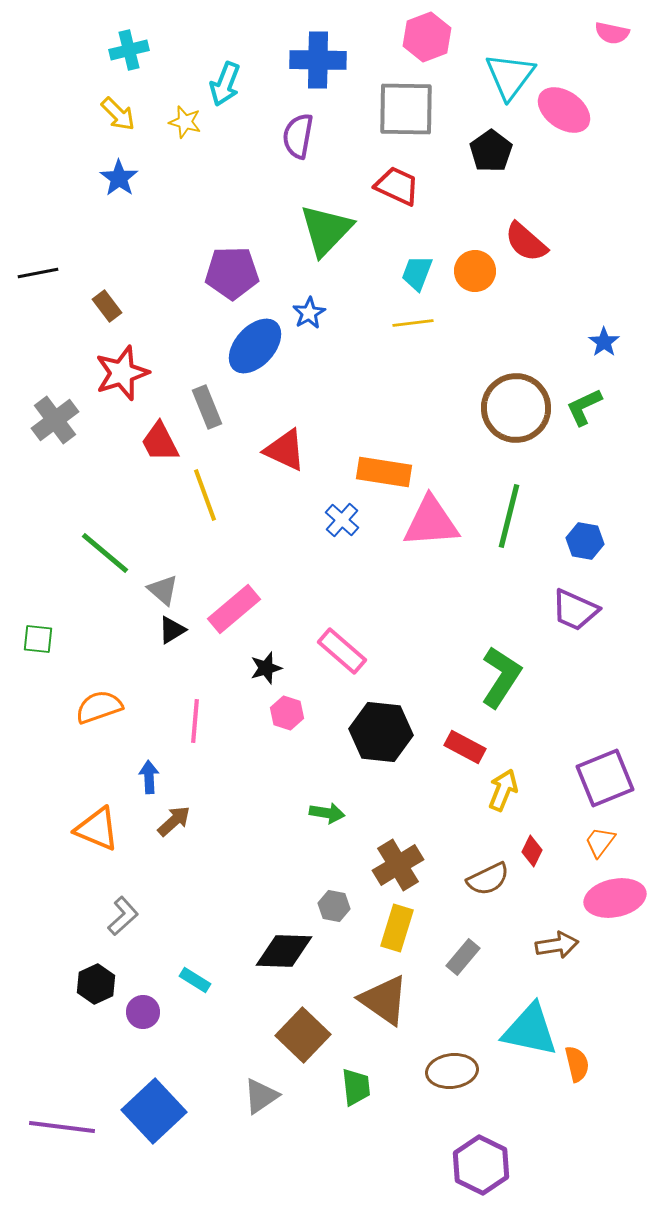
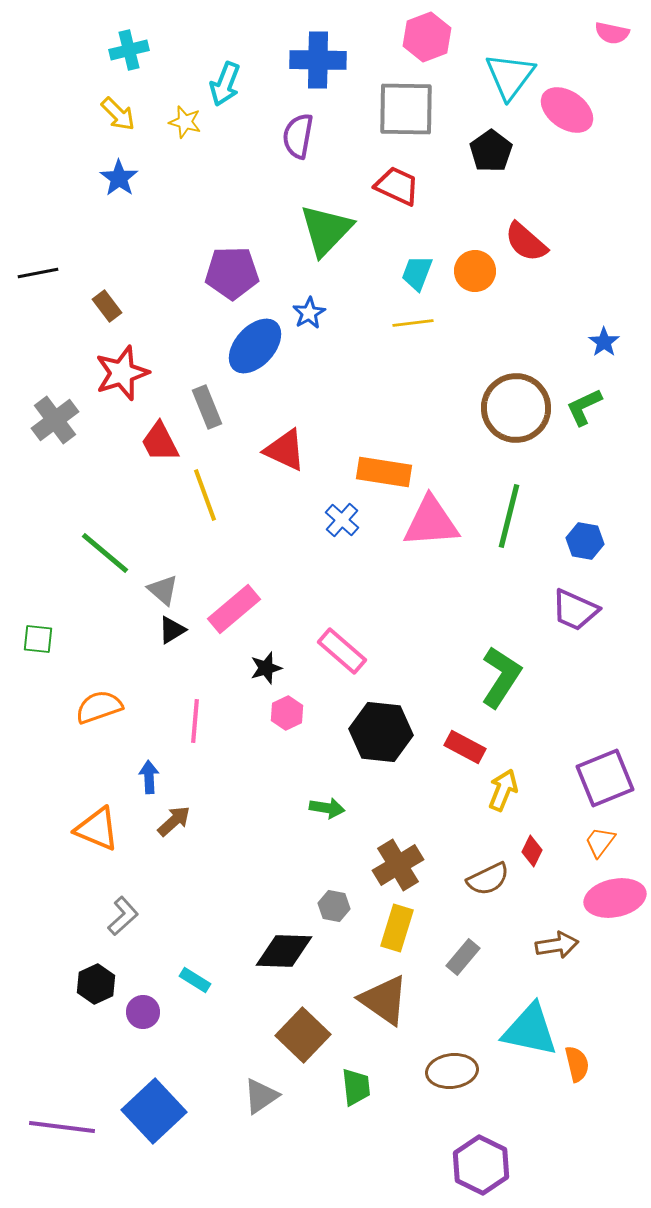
pink ellipse at (564, 110): moved 3 px right
pink hexagon at (287, 713): rotated 16 degrees clockwise
green arrow at (327, 813): moved 5 px up
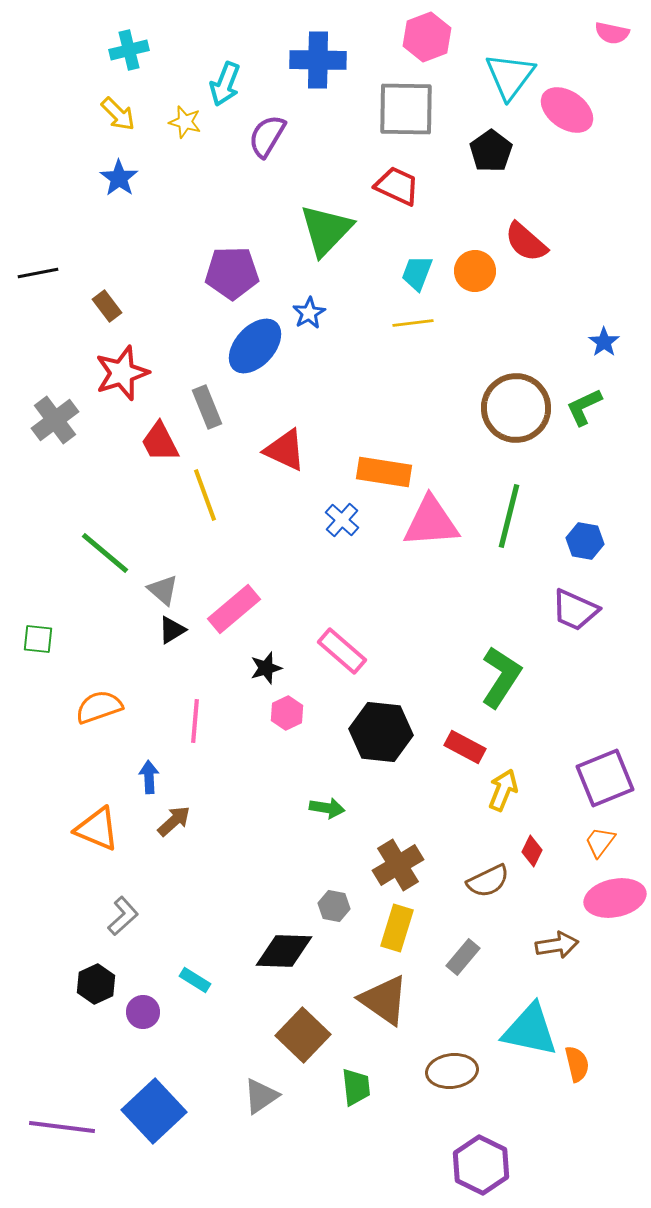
purple semicircle at (298, 136): moved 31 px left; rotated 21 degrees clockwise
brown semicircle at (488, 879): moved 2 px down
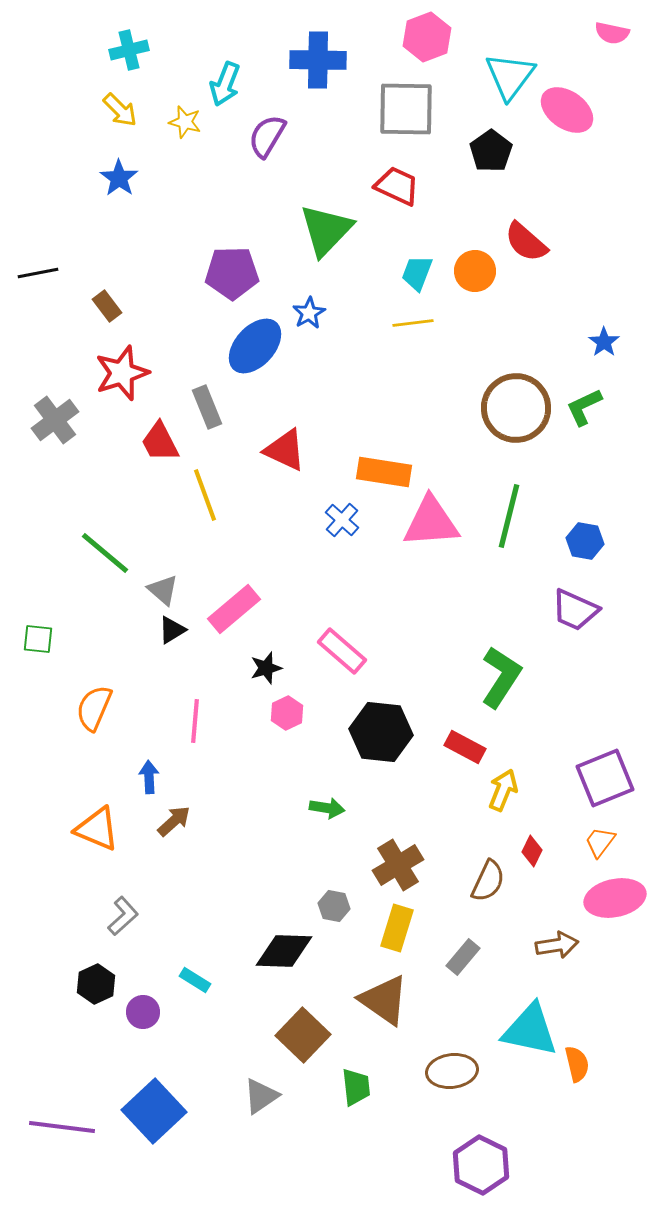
yellow arrow at (118, 114): moved 2 px right, 4 px up
orange semicircle at (99, 707): moved 5 px left, 1 px down; rotated 48 degrees counterclockwise
brown semicircle at (488, 881): rotated 39 degrees counterclockwise
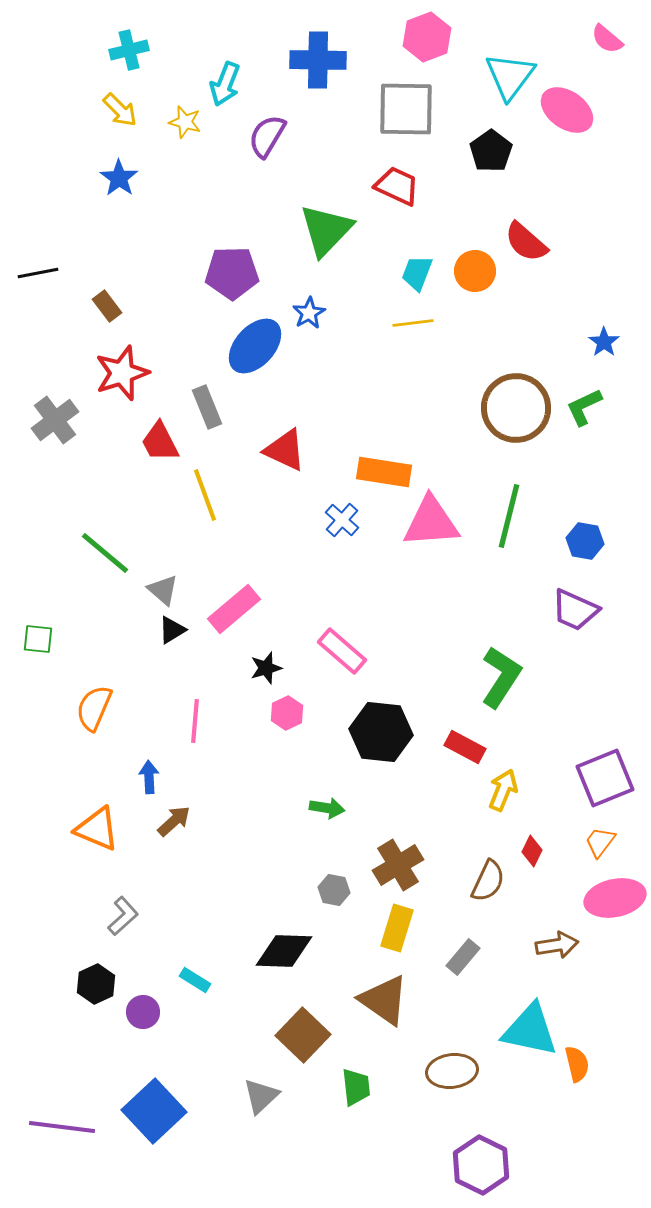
pink semicircle at (612, 33): moved 5 px left, 6 px down; rotated 28 degrees clockwise
gray hexagon at (334, 906): moved 16 px up
gray triangle at (261, 1096): rotated 9 degrees counterclockwise
